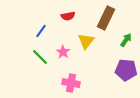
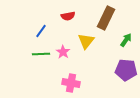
green line: moved 1 px right, 3 px up; rotated 48 degrees counterclockwise
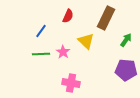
red semicircle: rotated 56 degrees counterclockwise
yellow triangle: rotated 24 degrees counterclockwise
